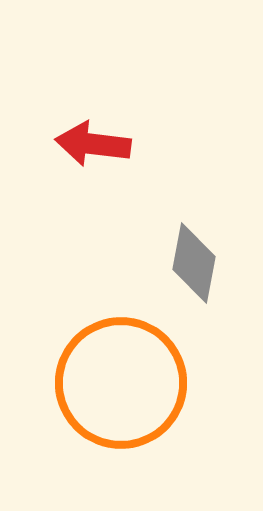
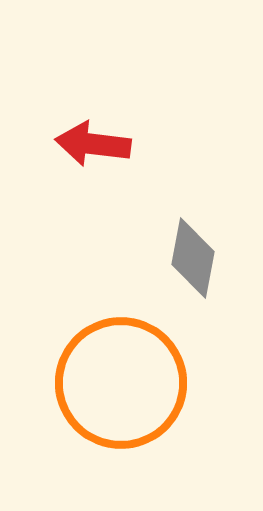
gray diamond: moved 1 px left, 5 px up
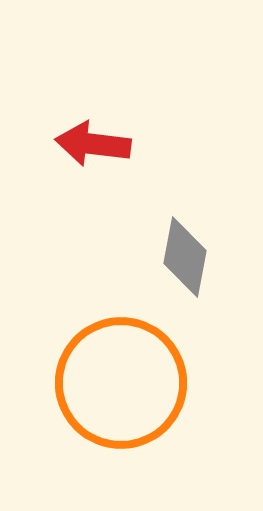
gray diamond: moved 8 px left, 1 px up
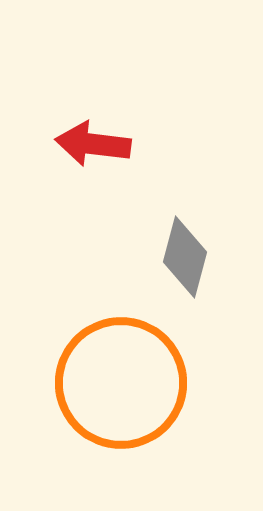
gray diamond: rotated 4 degrees clockwise
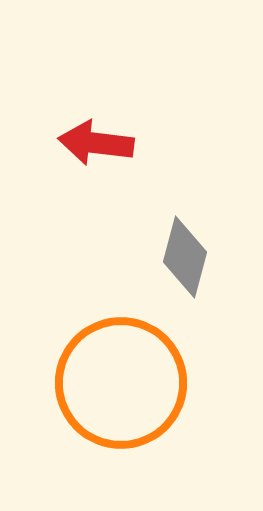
red arrow: moved 3 px right, 1 px up
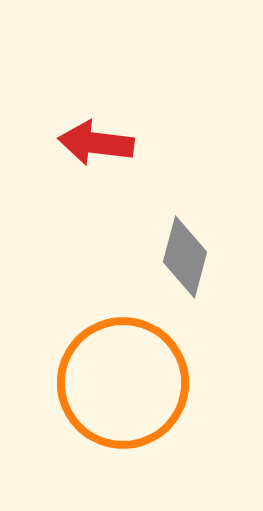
orange circle: moved 2 px right
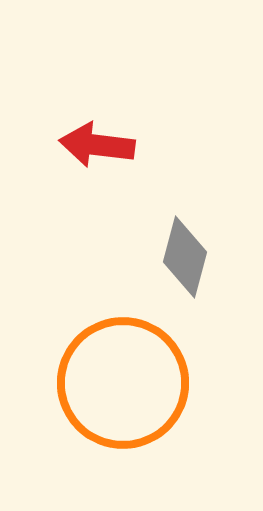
red arrow: moved 1 px right, 2 px down
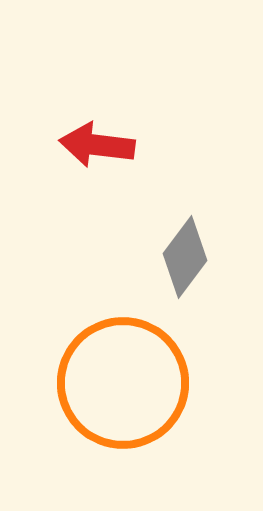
gray diamond: rotated 22 degrees clockwise
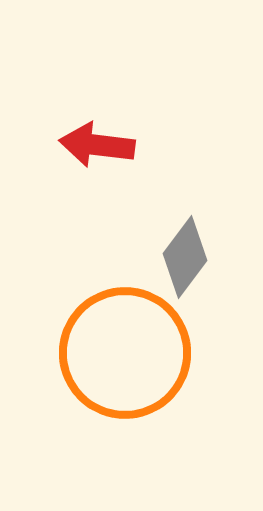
orange circle: moved 2 px right, 30 px up
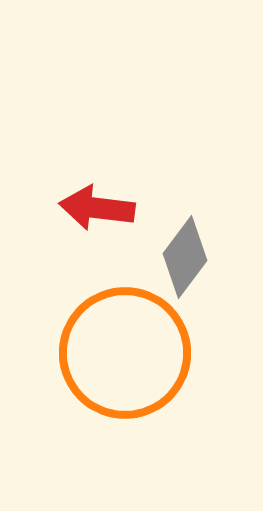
red arrow: moved 63 px down
